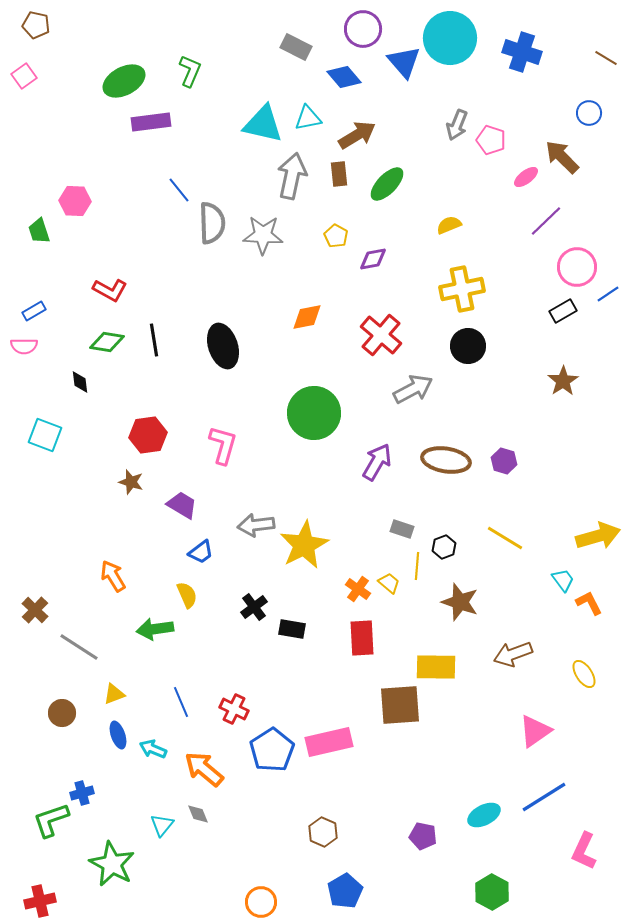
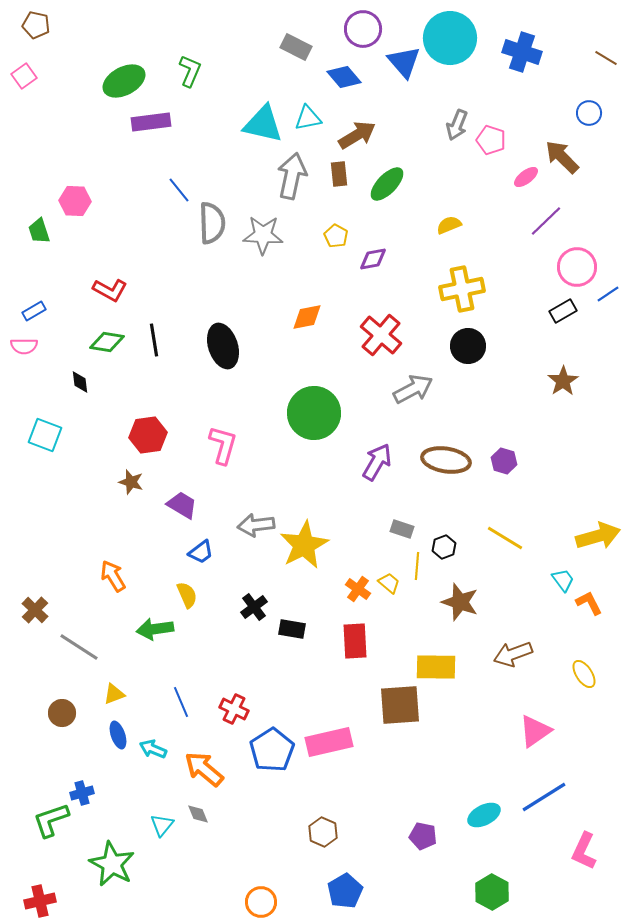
red rectangle at (362, 638): moved 7 px left, 3 px down
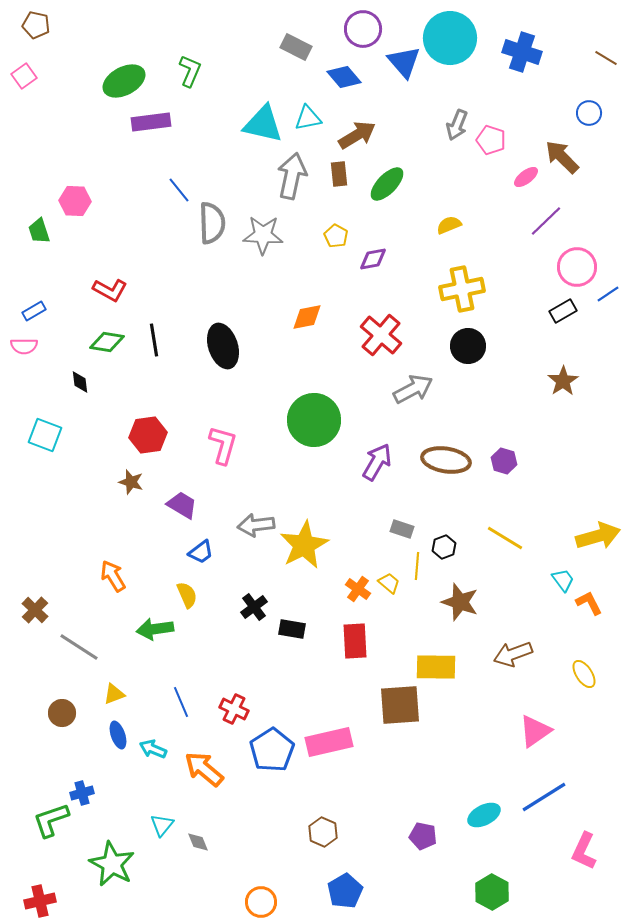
green circle at (314, 413): moved 7 px down
gray diamond at (198, 814): moved 28 px down
